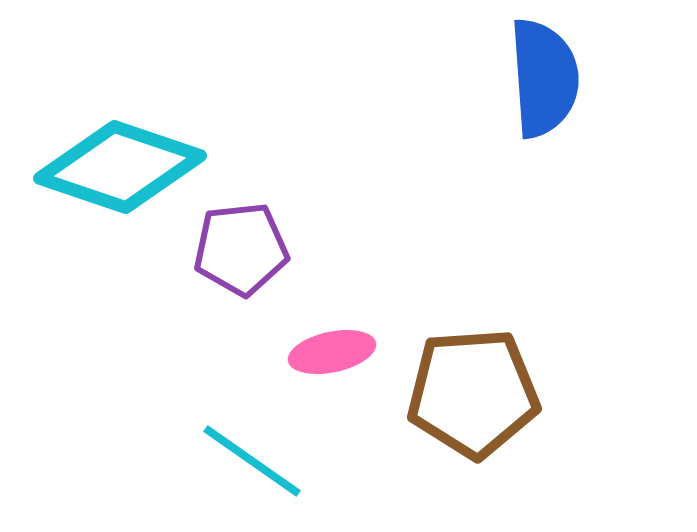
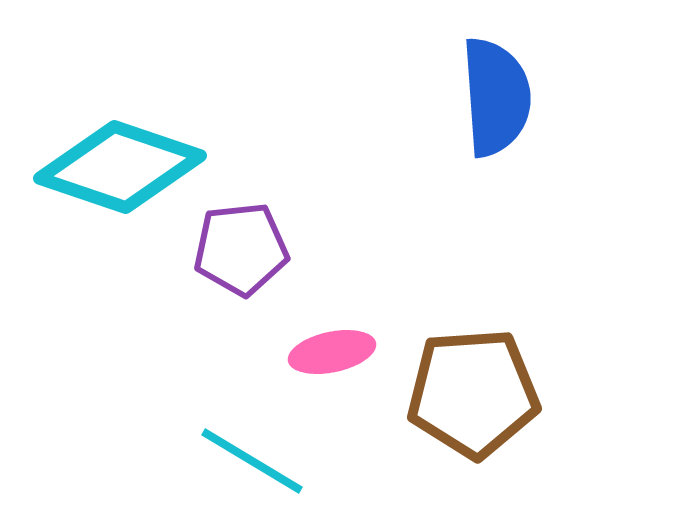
blue semicircle: moved 48 px left, 19 px down
cyan line: rotated 4 degrees counterclockwise
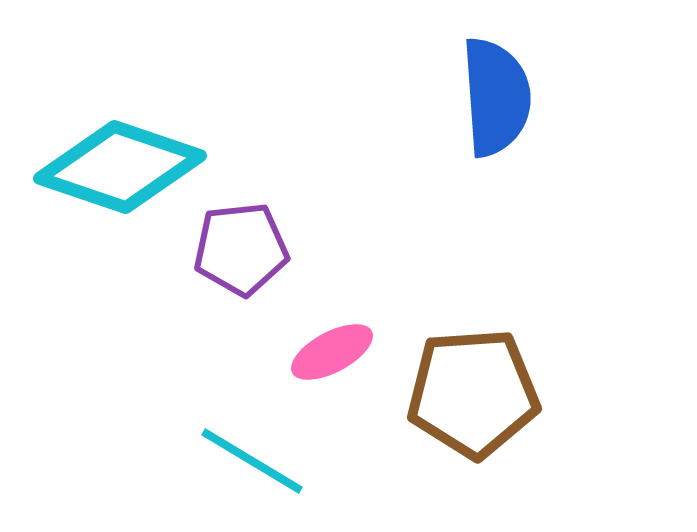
pink ellipse: rotated 16 degrees counterclockwise
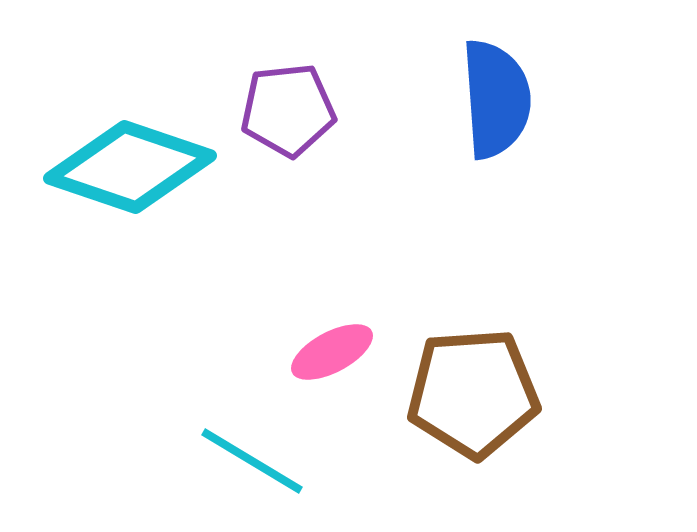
blue semicircle: moved 2 px down
cyan diamond: moved 10 px right
purple pentagon: moved 47 px right, 139 px up
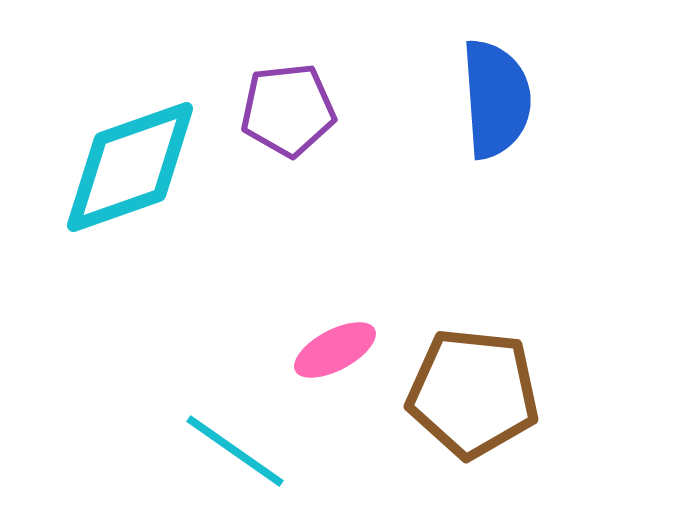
cyan diamond: rotated 38 degrees counterclockwise
pink ellipse: moved 3 px right, 2 px up
brown pentagon: rotated 10 degrees clockwise
cyan line: moved 17 px left, 10 px up; rotated 4 degrees clockwise
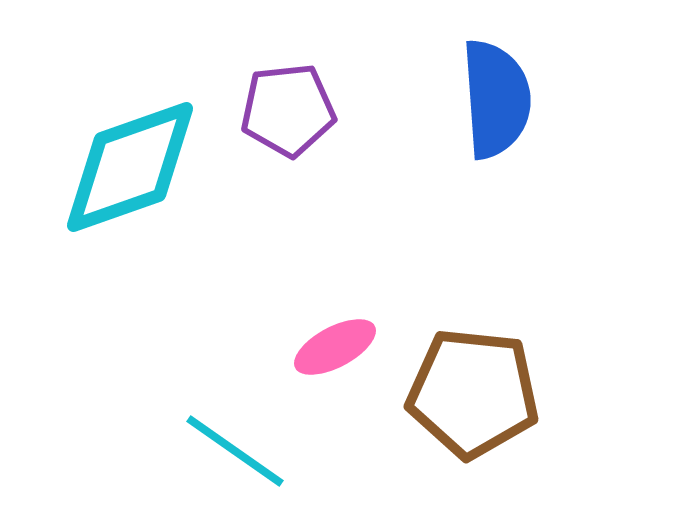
pink ellipse: moved 3 px up
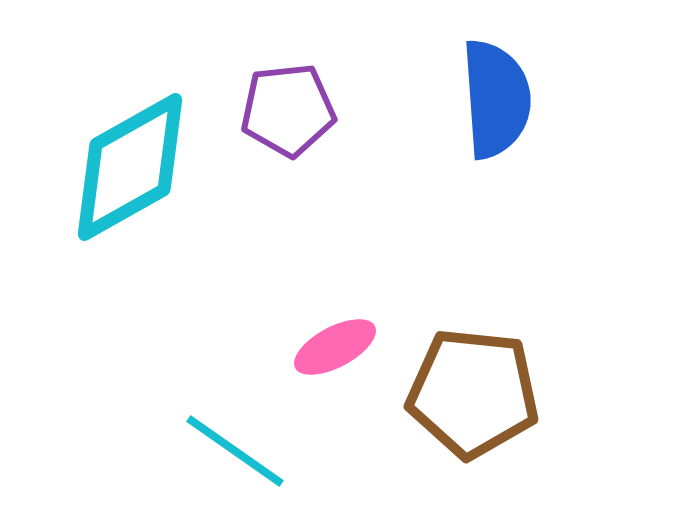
cyan diamond: rotated 10 degrees counterclockwise
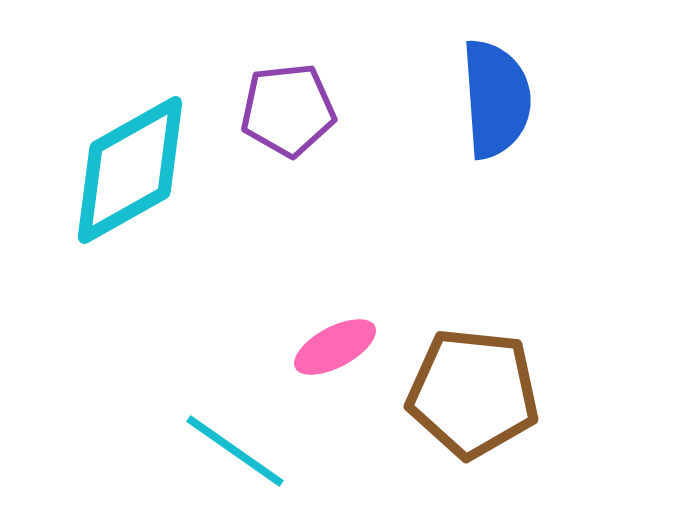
cyan diamond: moved 3 px down
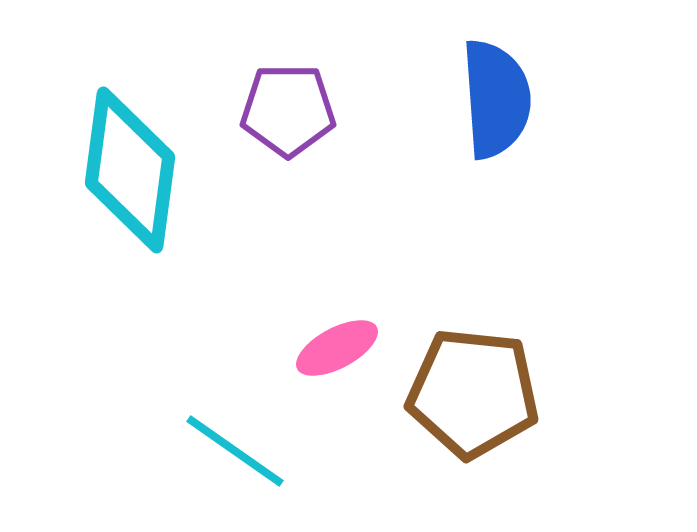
purple pentagon: rotated 6 degrees clockwise
cyan diamond: rotated 53 degrees counterclockwise
pink ellipse: moved 2 px right, 1 px down
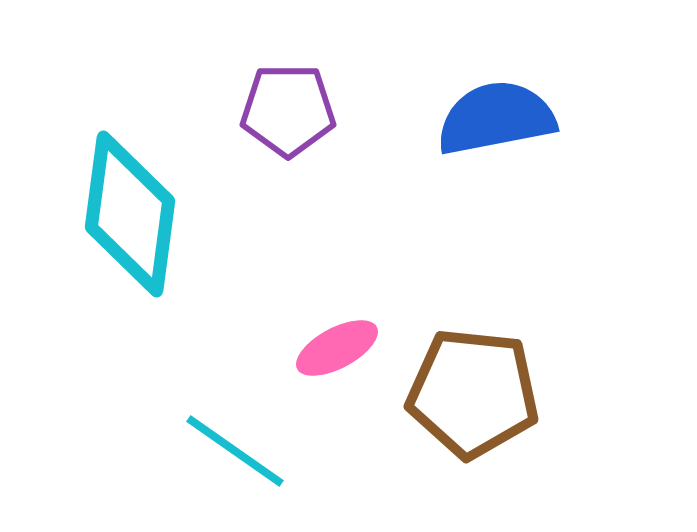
blue semicircle: moved 19 px down; rotated 97 degrees counterclockwise
cyan diamond: moved 44 px down
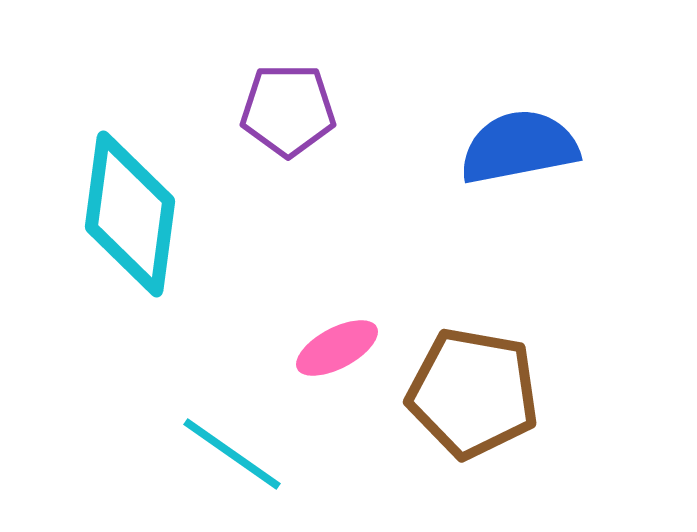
blue semicircle: moved 23 px right, 29 px down
brown pentagon: rotated 4 degrees clockwise
cyan line: moved 3 px left, 3 px down
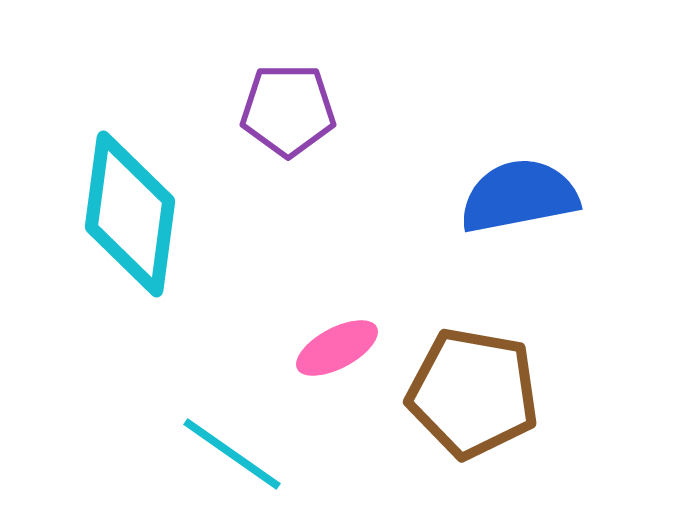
blue semicircle: moved 49 px down
